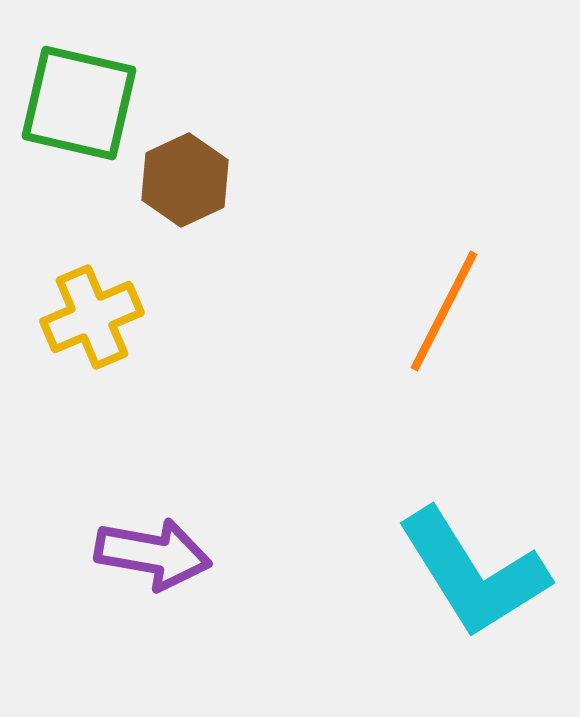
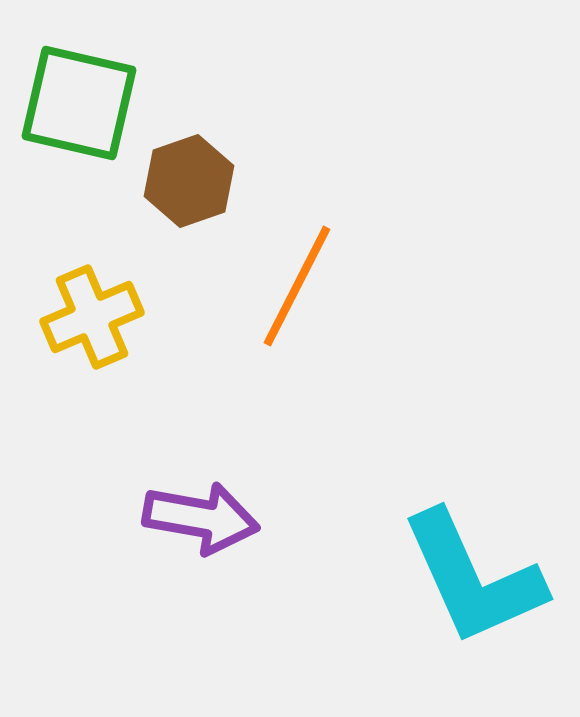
brown hexagon: moved 4 px right, 1 px down; rotated 6 degrees clockwise
orange line: moved 147 px left, 25 px up
purple arrow: moved 48 px right, 36 px up
cyan L-shape: moved 5 px down; rotated 8 degrees clockwise
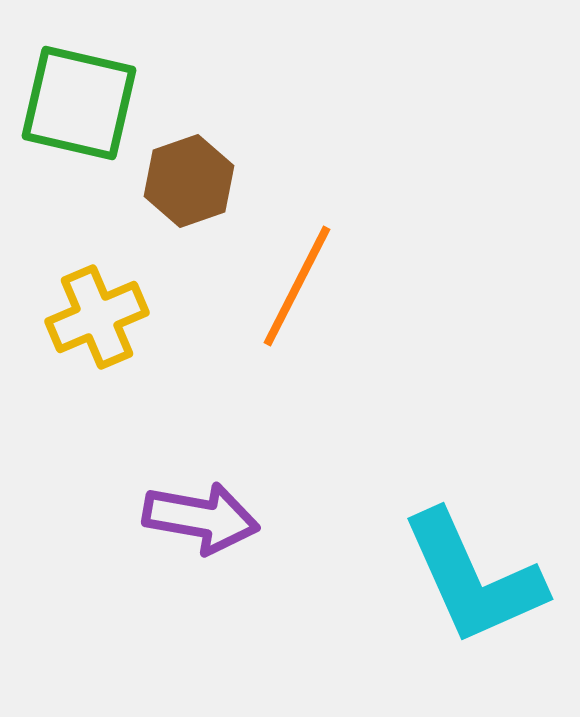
yellow cross: moved 5 px right
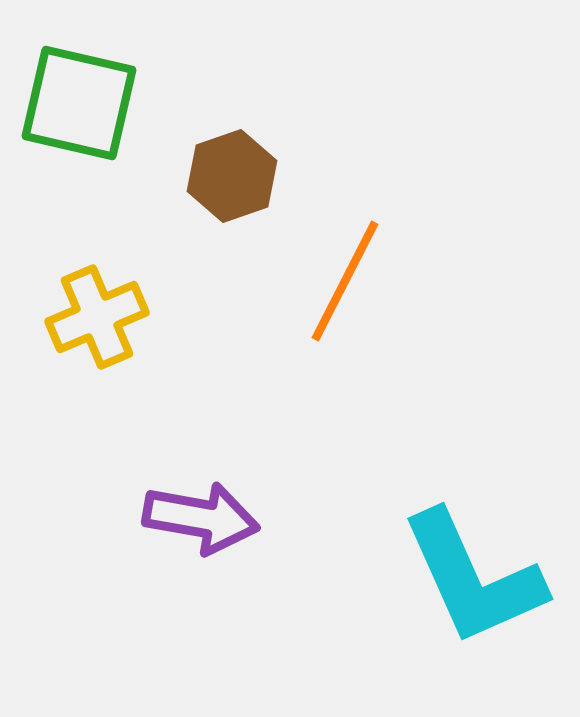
brown hexagon: moved 43 px right, 5 px up
orange line: moved 48 px right, 5 px up
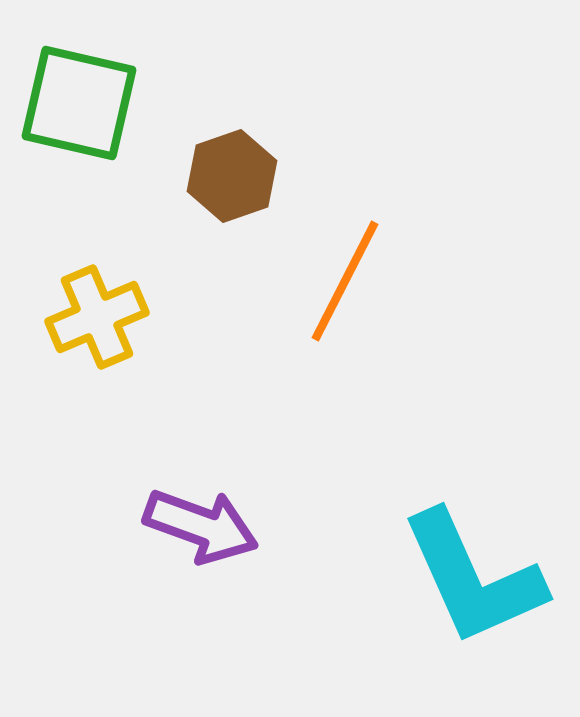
purple arrow: moved 8 px down; rotated 10 degrees clockwise
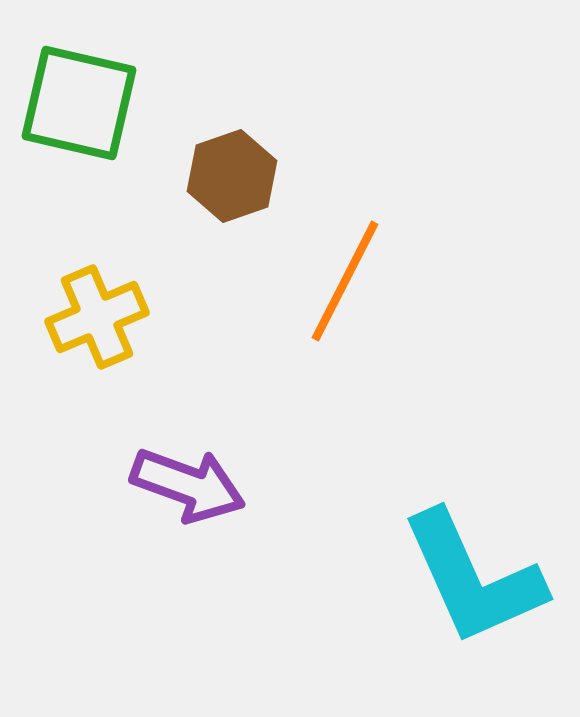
purple arrow: moved 13 px left, 41 px up
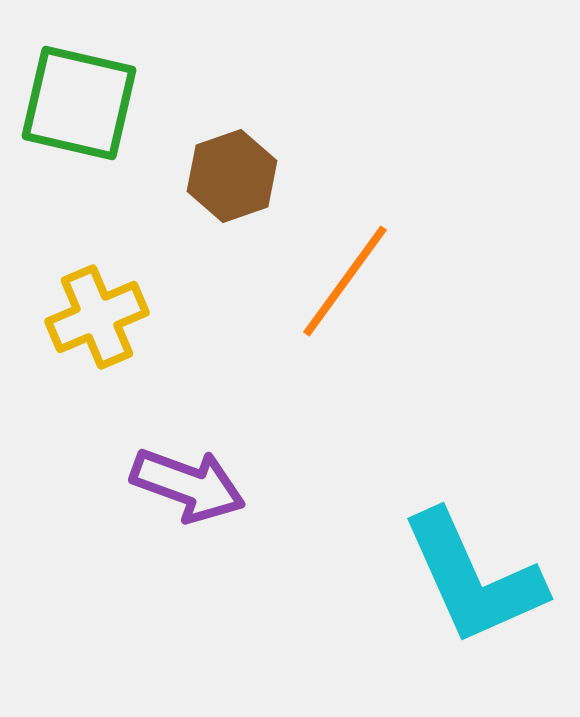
orange line: rotated 9 degrees clockwise
